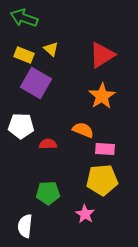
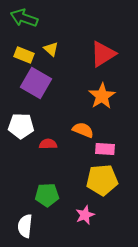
red triangle: moved 1 px right, 1 px up
green pentagon: moved 1 px left, 2 px down
pink star: moved 1 px down; rotated 18 degrees clockwise
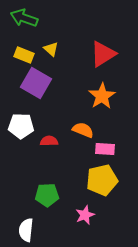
red semicircle: moved 1 px right, 3 px up
yellow pentagon: rotated 8 degrees counterclockwise
white semicircle: moved 1 px right, 4 px down
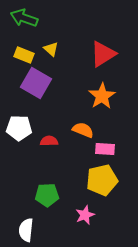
white pentagon: moved 2 px left, 2 px down
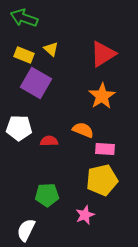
white semicircle: rotated 20 degrees clockwise
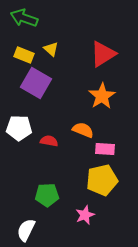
red semicircle: rotated 12 degrees clockwise
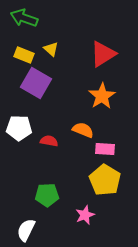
yellow pentagon: moved 3 px right; rotated 28 degrees counterclockwise
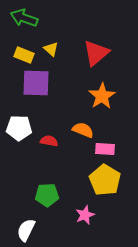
red triangle: moved 7 px left, 1 px up; rotated 8 degrees counterclockwise
purple square: rotated 28 degrees counterclockwise
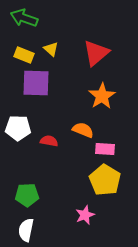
white pentagon: moved 1 px left
green pentagon: moved 20 px left
white semicircle: rotated 15 degrees counterclockwise
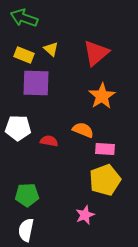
yellow pentagon: rotated 20 degrees clockwise
